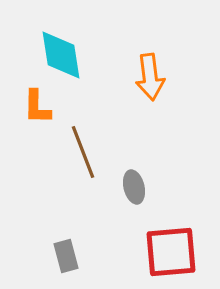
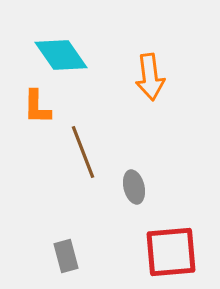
cyan diamond: rotated 26 degrees counterclockwise
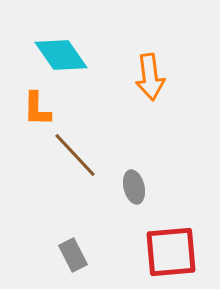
orange L-shape: moved 2 px down
brown line: moved 8 px left, 3 px down; rotated 22 degrees counterclockwise
gray rectangle: moved 7 px right, 1 px up; rotated 12 degrees counterclockwise
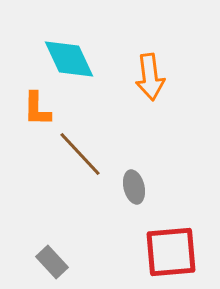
cyan diamond: moved 8 px right, 4 px down; rotated 10 degrees clockwise
brown line: moved 5 px right, 1 px up
gray rectangle: moved 21 px left, 7 px down; rotated 16 degrees counterclockwise
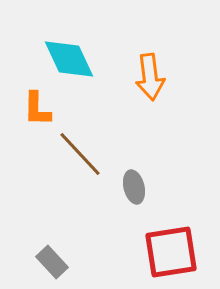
red square: rotated 4 degrees counterclockwise
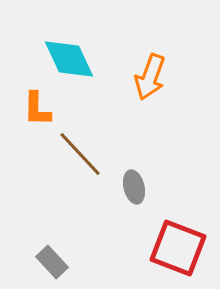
orange arrow: rotated 27 degrees clockwise
red square: moved 7 px right, 4 px up; rotated 30 degrees clockwise
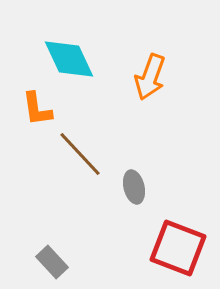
orange L-shape: rotated 9 degrees counterclockwise
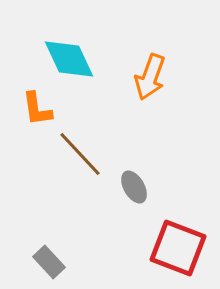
gray ellipse: rotated 16 degrees counterclockwise
gray rectangle: moved 3 px left
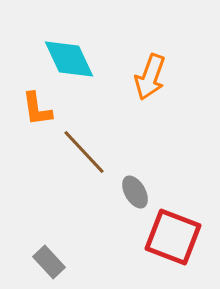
brown line: moved 4 px right, 2 px up
gray ellipse: moved 1 px right, 5 px down
red square: moved 5 px left, 11 px up
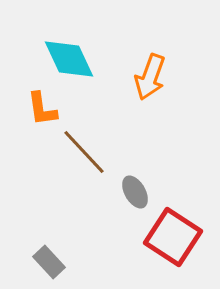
orange L-shape: moved 5 px right
red square: rotated 12 degrees clockwise
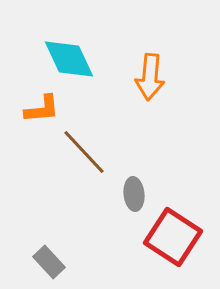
orange arrow: rotated 15 degrees counterclockwise
orange L-shape: rotated 87 degrees counterclockwise
gray ellipse: moved 1 px left, 2 px down; rotated 24 degrees clockwise
